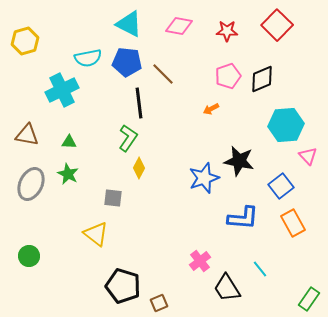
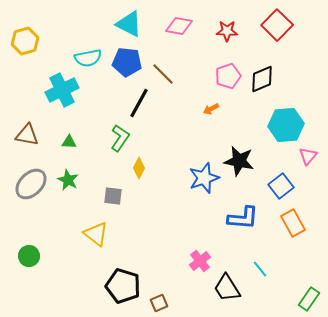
black line: rotated 36 degrees clockwise
green L-shape: moved 8 px left
pink triangle: rotated 24 degrees clockwise
green star: moved 6 px down
gray ellipse: rotated 20 degrees clockwise
gray square: moved 2 px up
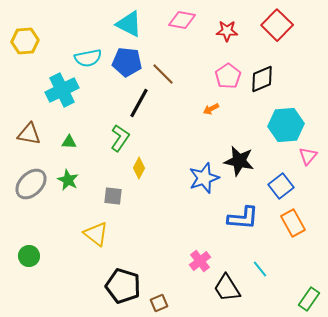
pink diamond: moved 3 px right, 6 px up
yellow hexagon: rotated 12 degrees clockwise
pink pentagon: rotated 15 degrees counterclockwise
brown triangle: moved 2 px right, 1 px up
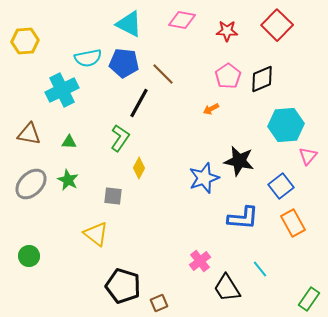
blue pentagon: moved 3 px left, 1 px down
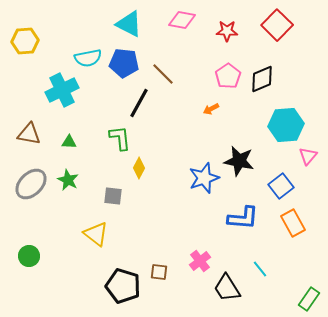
green L-shape: rotated 40 degrees counterclockwise
brown square: moved 31 px up; rotated 30 degrees clockwise
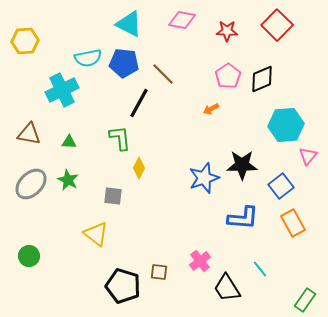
black star: moved 3 px right, 4 px down; rotated 12 degrees counterclockwise
green rectangle: moved 4 px left, 1 px down
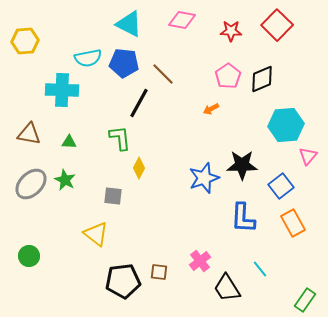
red star: moved 4 px right
cyan cross: rotated 28 degrees clockwise
green star: moved 3 px left
blue L-shape: rotated 88 degrees clockwise
black pentagon: moved 5 px up; rotated 24 degrees counterclockwise
